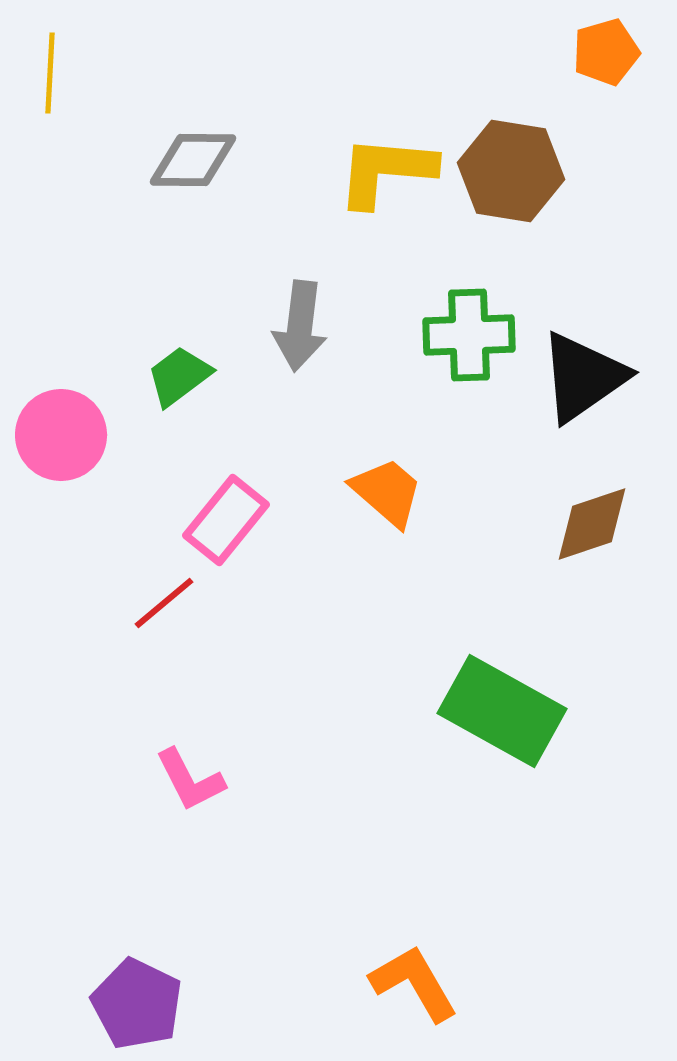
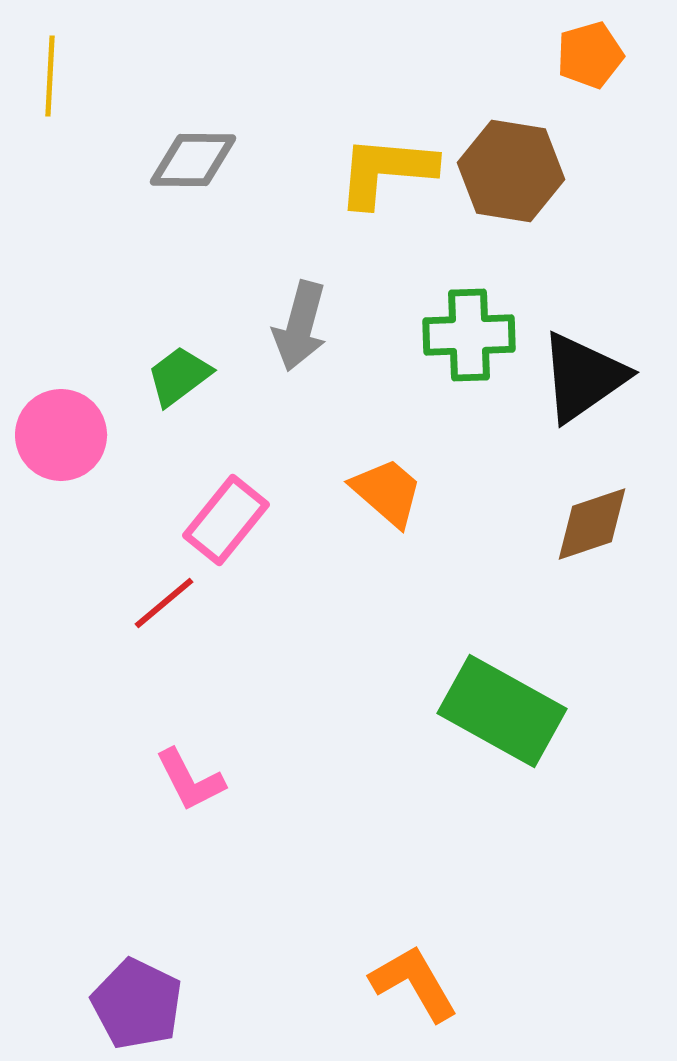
orange pentagon: moved 16 px left, 3 px down
yellow line: moved 3 px down
gray arrow: rotated 8 degrees clockwise
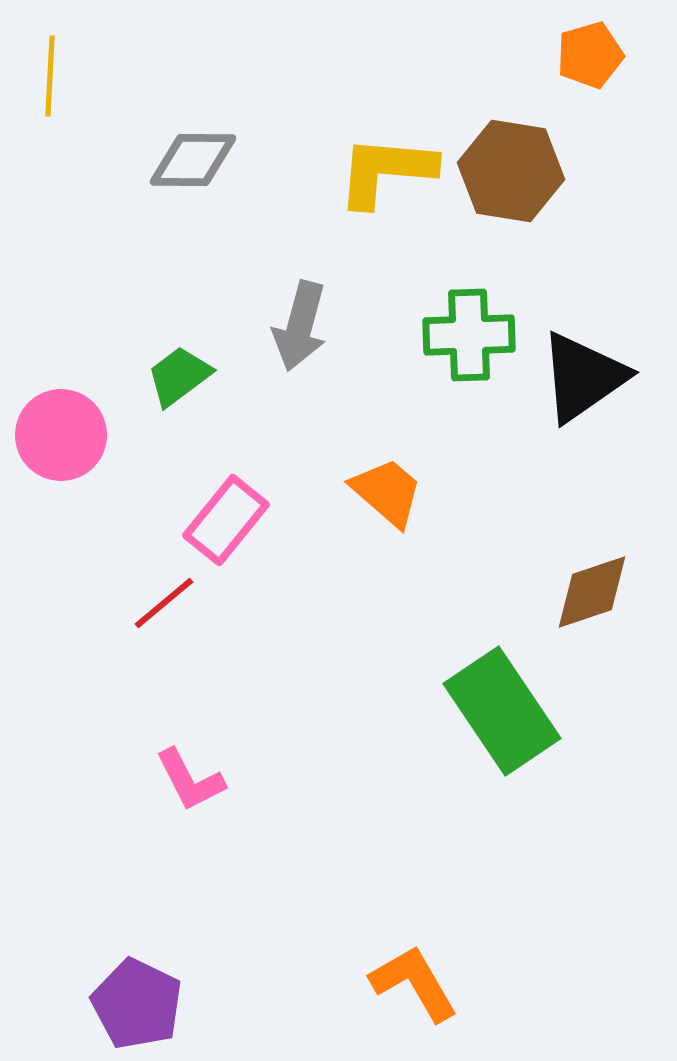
brown diamond: moved 68 px down
green rectangle: rotated 27 degrees clockwise
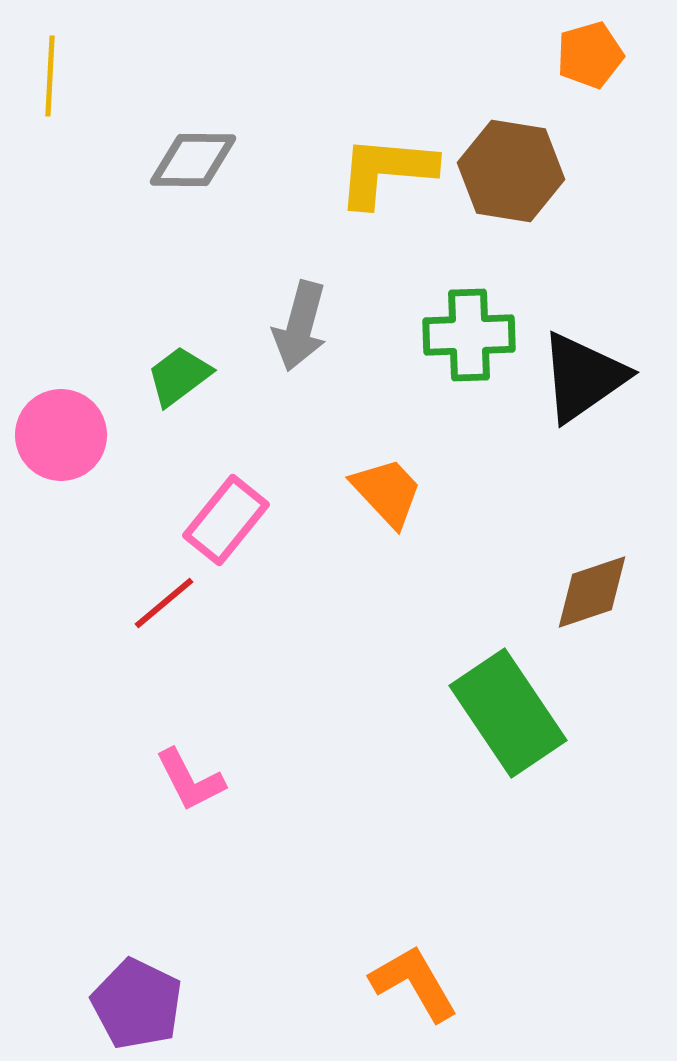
orange trapezoid: rotated 6 degrees clockwise
green rectangle: moved 6 px right, 2 px down
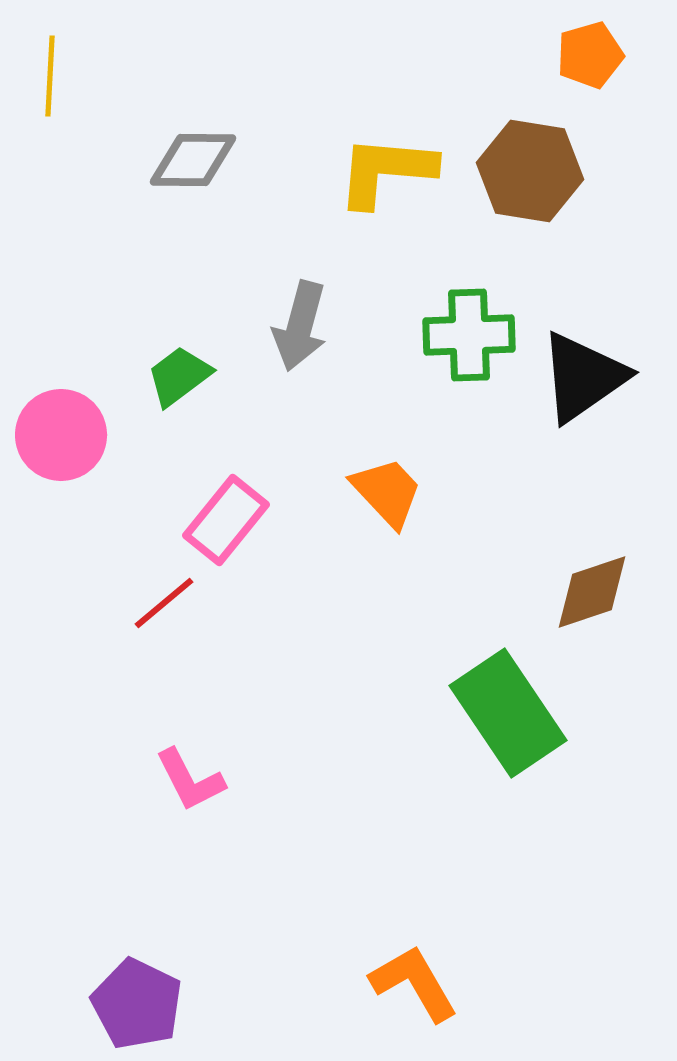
brown hexagon: moved 19 px right
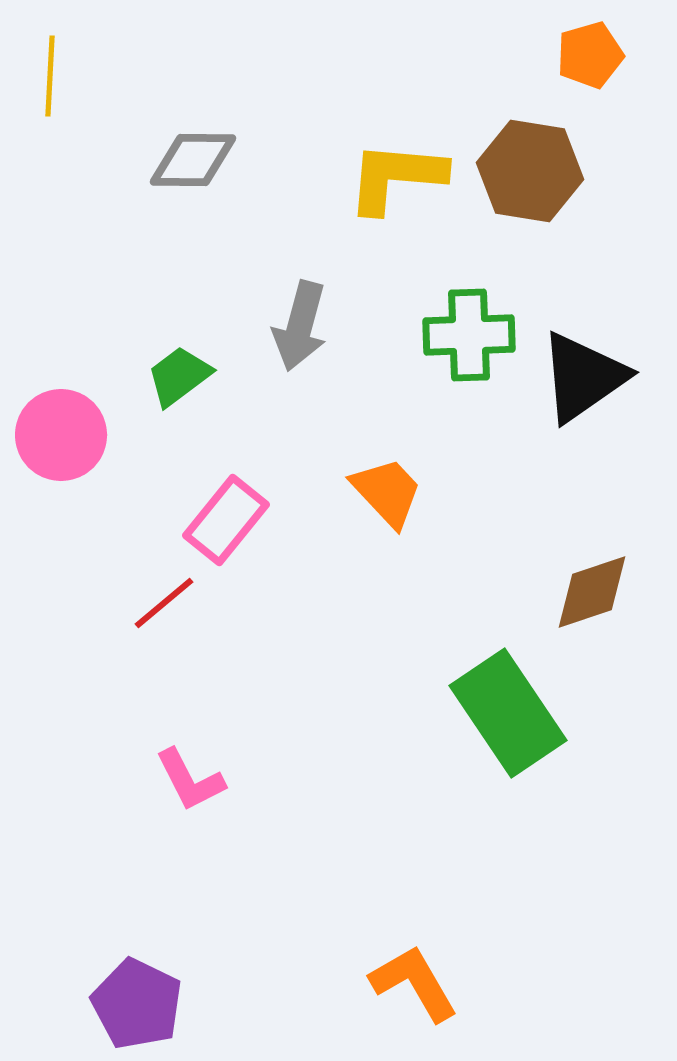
yellow L-shape: moved 10 px right, 6 px down
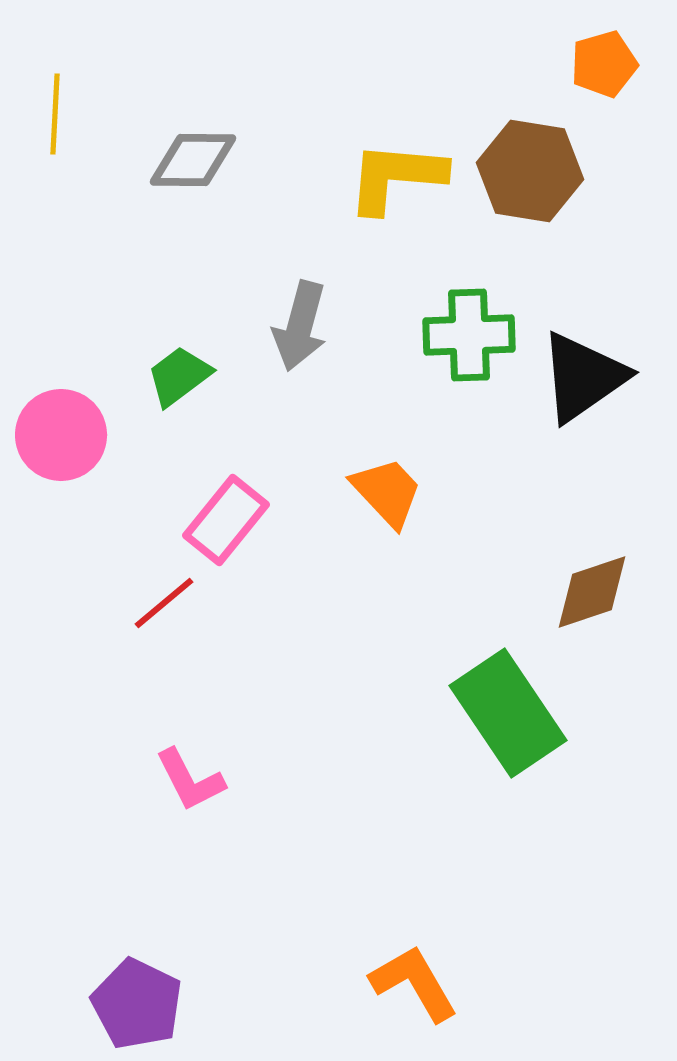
orange pentagon: moved 14 px right, 9 px down
yellow line: moved 5 px right, 38 px down
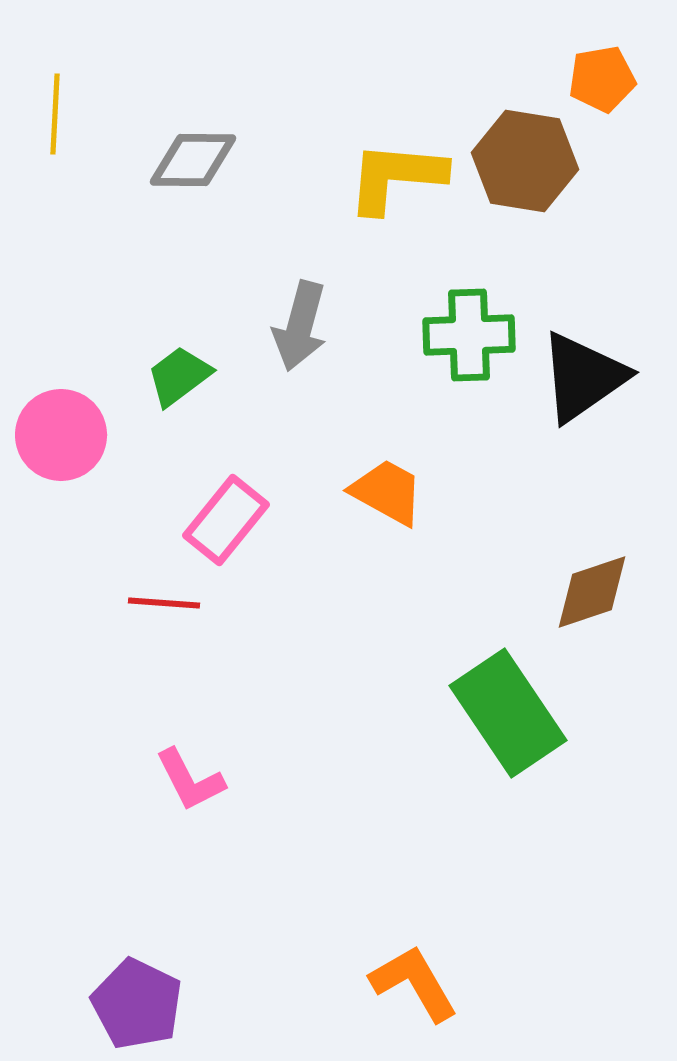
orange pentagon: moved 2 px left, 15 px down; rotated 6 degrees clockwise
brown hexagon: moved 5 px left, 10 px up
orange trapezoid: rotated 18 degrees counterclockwise
red line: rotated 44 degrees clockwise
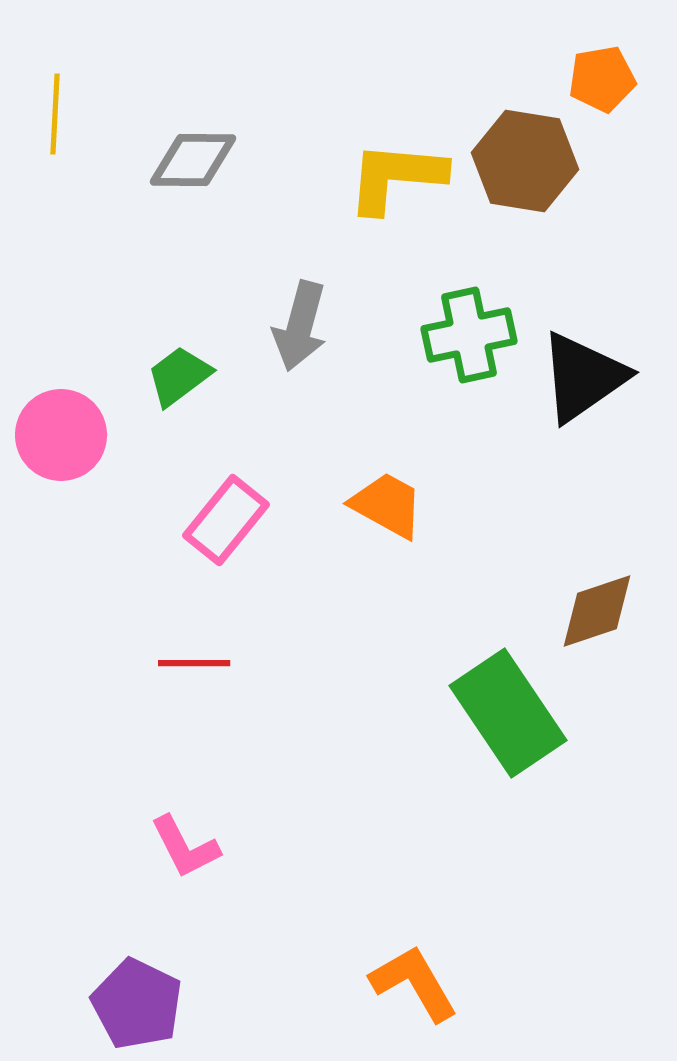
green cross: rotated 10 degrees counterclockwise
orange trapezoid: moved 13 px down
brown diamond: moved 5 px right, 19 px down
red line: moved 30 px right, 60 px down; rotated 4 degrees counterclockwise
pink L-shape: moved 5 px left, 67 px down
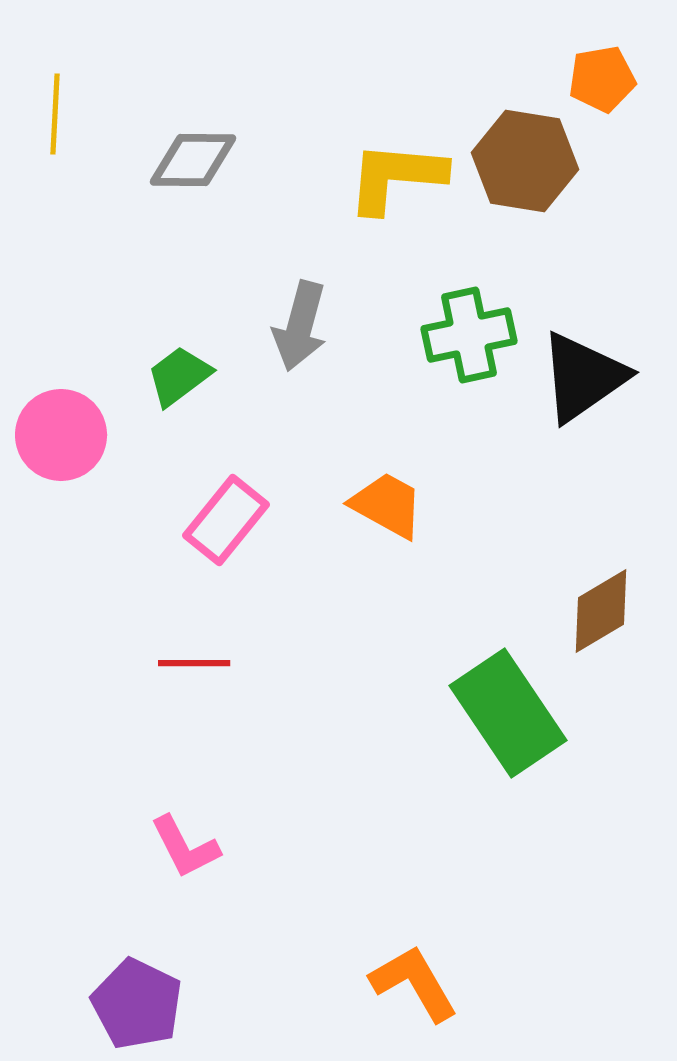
brown diamond: moved 4 px right; rotated 12 degrees counterclockwise
